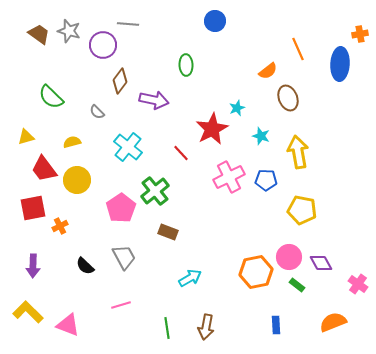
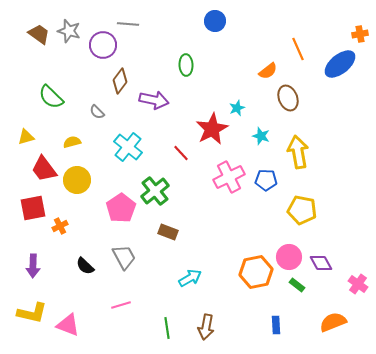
blue ellipse at (340, 64): rotated 48 degrees clockwise
yellow L-shape at (28, 312): moved 4 px right, 1 px down; rotated 148 degrees clockwise
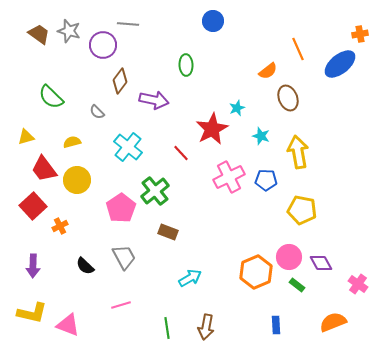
blue circle at (215, 21): moved 2 px left
red square at (33, 208): moved 2 px up; rotated 32 degrees counterclockwise
orange hexagon at (256, 272): rotated 12 degrees counterclockwise
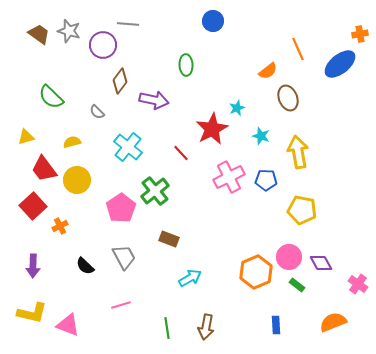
brown rectangle at (168, 232): moved 1 px right, 7 px down
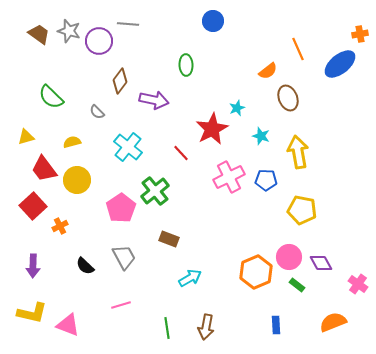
purple circle at (103, 45): moved 4 px left, 4 px up
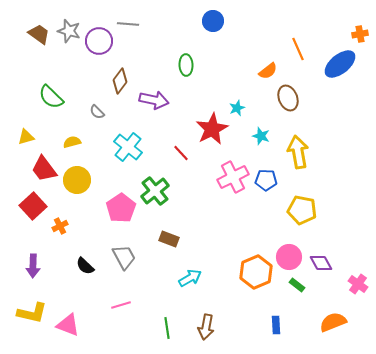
pink cross at (229, 177): moved 4 px right
